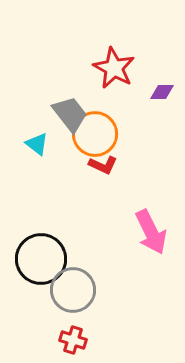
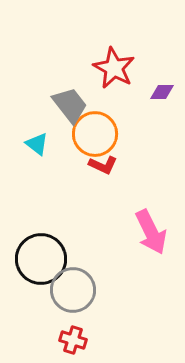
gray trapezoid: moved 9 px up
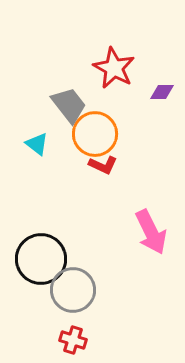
gray trapezoid: moved 1 px left
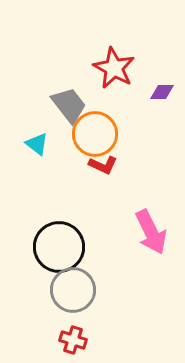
black circle: moved 18 px right, 12 px up
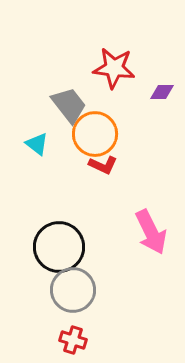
red star: rotated 21 degrees counterclockwise
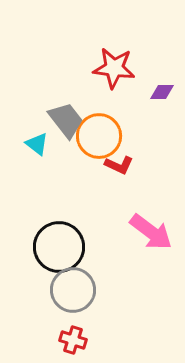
gray trapezoid: moved 3 px left, 15 px down
orange circle: moved 4 px right, 2 px down
red L-shape: moved 16 px right
pink arrow: rotated 27 degrees counterclockwise
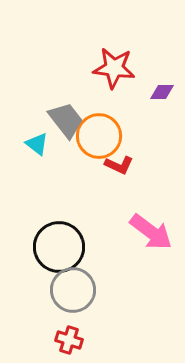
red cross: moved 4 px left
